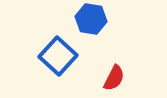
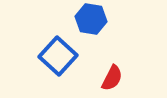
red semicircle: moved 2 px left
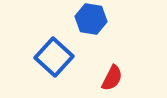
blue square: moved 4 px left, 1 px down
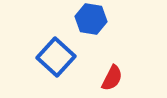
blue square: moved 2 px right
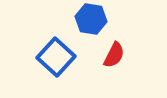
red semicircle: moved 2 px right, 23 px up
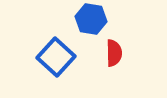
red semicircle: moved 2 px up; rotated 28 degrees counterclockwise
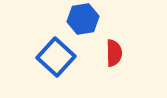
blue hexagon: moved 8 px left; rotated 20 degrees counterclockwise
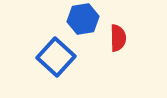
red semicircle: moved 4 px right, 15 px up
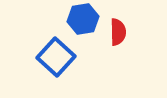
red semicircle: moved 6 px up
